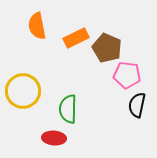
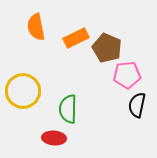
orange semicircle: moved 1 px left, 1 px down
pink pentagon: rotated 12 degrees counterclockwise
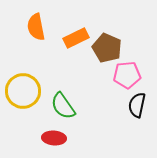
green semicircle: moved 5 px left, 3 px up; rotated 36 degrees counterclockwise
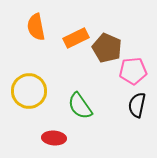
pink pentagon: moved 6 px right, 4 px up
yellow circle: moved 6 px right
green semicircle: moved 17 px right
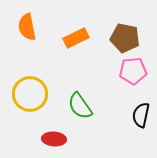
orange semicircle: moved 9 px left
brown pentagon: moved 18 px right, 10 px up; rotated 12 degrees counterclockwise
yellow circle: moved 1 px right, 3 px down
black semicircle: moved 4 px right, 10 px down
red ellipse: moved 1 px down
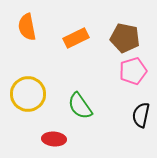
pink pentagon: rotated 12 degrees counterclockwise
yellow circle: moved 2 px left
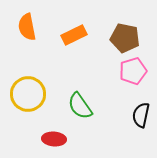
orange rectangle: moved 2 px left, 3 px up
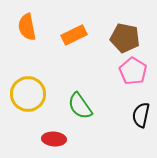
pink pentagon: rotated 24 degrees counterclockwise
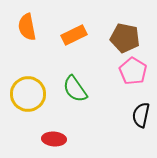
green semicircle: moved 5 px left, 17 px up
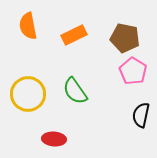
orange semicircle: moved 1 px right, 1 px up
green semicircle: moved 2 px down
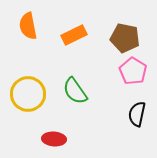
black semicircle: moved 4 px left, 1 px up
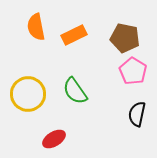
orange semicircle: moved 8 px right, 1 px down
red ellipse: rotated 35 degrees counterclockwise
